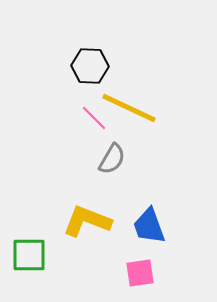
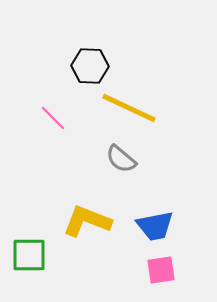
pink line: moved 41 px left
gray semicircle: moved 9 px right; rotated 100 degrees clockwise
blue trapezoid: moved 6 px right; rotated 81 degrees counterclockwise
pink square: moved 21 px right, 3 px up
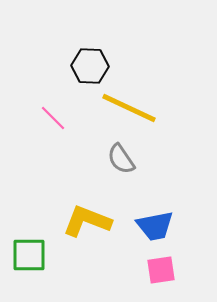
gray semicircle: rotated 16 degrees clockwise
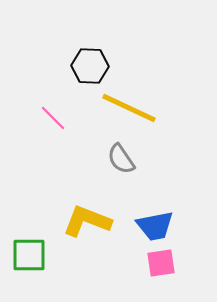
pink square: moved 7 px up
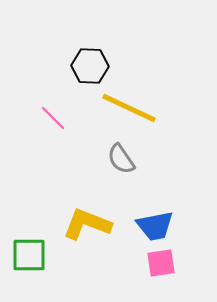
yellow L-shape: moved 3 px down
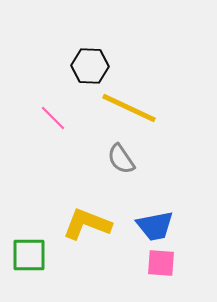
pink square: rotated 12 degrees clockwise
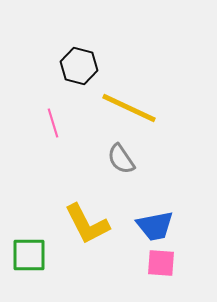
black hexagon: moved 11 px left; rotated 12 degrees clockwise
pink line: moved 5 px down; rotated 28 degrees clockwise
yellow L-shape: rotated 138 degrees counterclockwise
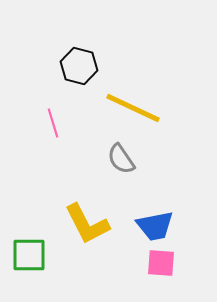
yellow line: moved 4 px right
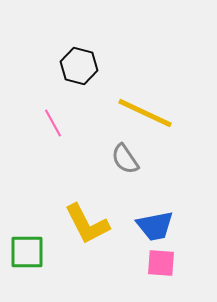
yellow line: moved 12 px right, 5 px down
pink line: rotated 12 degrees counterclockwise
gray semicircle: moved 4 px right
green square: moved 2 px left, 3 px up
